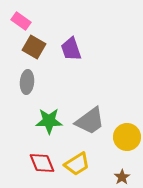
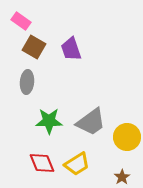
gray trapezoid: moved 1 px right, 1 px down
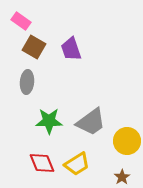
yellow circle: moved 4 px down
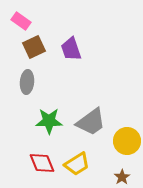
brown square: rotated 35 degrees clockwise
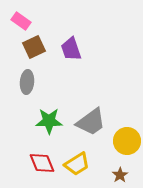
brown star: moved 2 px left, 2 px up
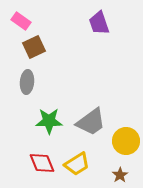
purple trapezoid: moved 28 px right, 26 px up
yellow circle: moved 1 px left
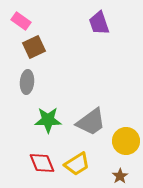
green star: moved 1 px left, 1 px up
brown star: moved 1 px down
